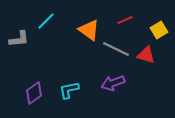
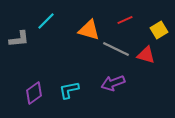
orange triangle: rotated 20 degrees counterclockwise
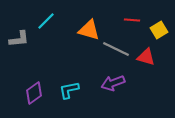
red line: moved 7 px right; rotated 28 degrees clockwise
red triangle: moved 2 px down
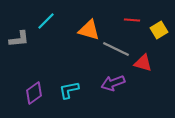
red triangle: moved 3 px left, 6 px down
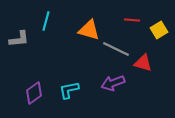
cyan line: rotated 30 degrees counterclockwise
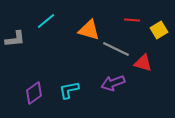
cyan line: rotated 36 degrees clockwise
gray L-shape: moved 4 px left
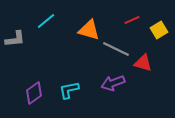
red line: rotated 28 degrees counterclockwise
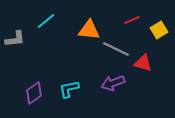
orange triangle: rotated 10 degrees counterclockwise
cyan L-shape: moved 1 px up
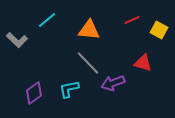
cyan line: moved 1 px right, 1 px up
yellow square: rotated 30 degrees counterclockwise
gray L-shape: moved 2 px right, 1 px down; rotated 50 degrees clockwise
gray line: moved 28 px left, 14 px down; rotated 20 degrees clockwise
